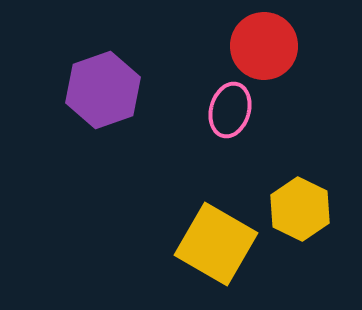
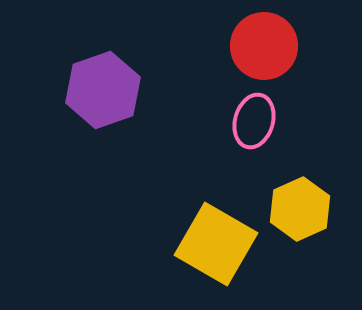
pink ellipse: moved 24 px right, 11 px down
yellow hexagon: rotated 10 degrees clockwise
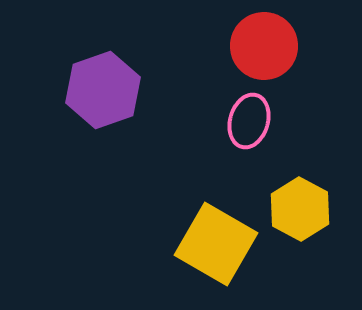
pink ellipse: moved 5 px left
yellow hexagon: rotated 8 degrees counterclockwise
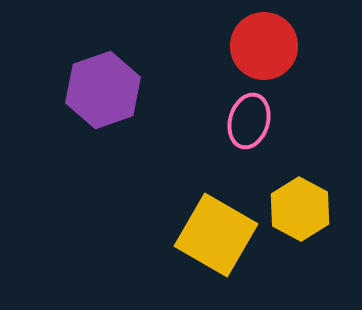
yellow square: moved 9 px up
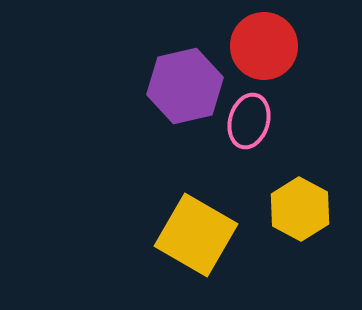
purple hexagon: moved 82 px right, 4 px up; rotated 6 degrees clockwise
yellow square: moved 20 px left
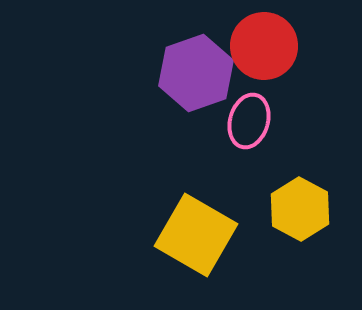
purple hexagon: moved 11 px right, 13 px up; rotated 6 degrees counterclockwise
